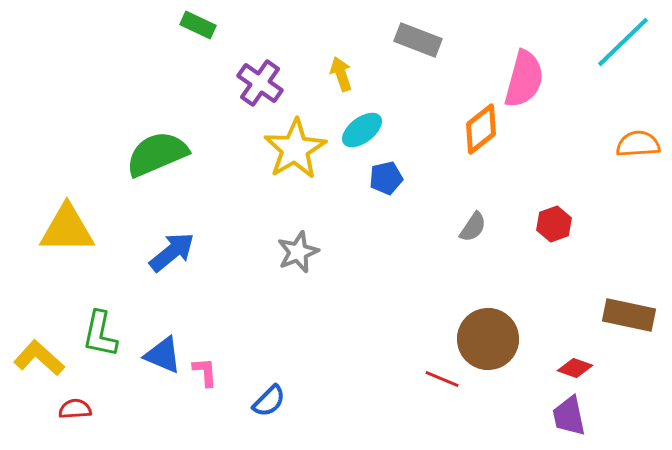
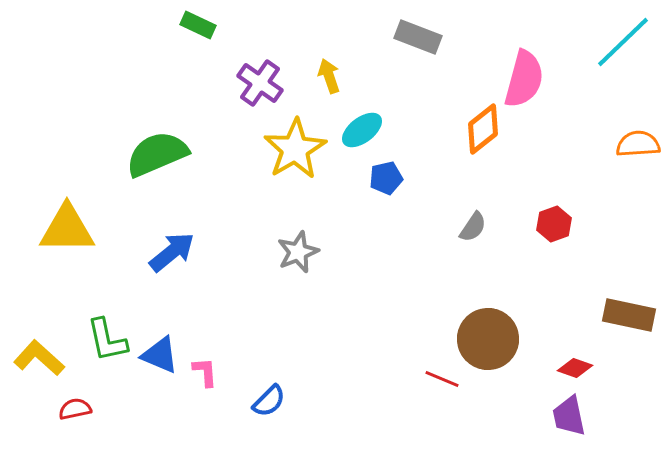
gray rectangle: moved 3 px up
yellow arrow: moved 12 px left, 2 px down
orange diamond: moved 2 px right
green L-shape: moved 7 px right, 6 px down; rotated 24 degrees counterclockwise
blue triangle: moved 3 px left
red semicircle: rotated 8 degrees counterclockwise
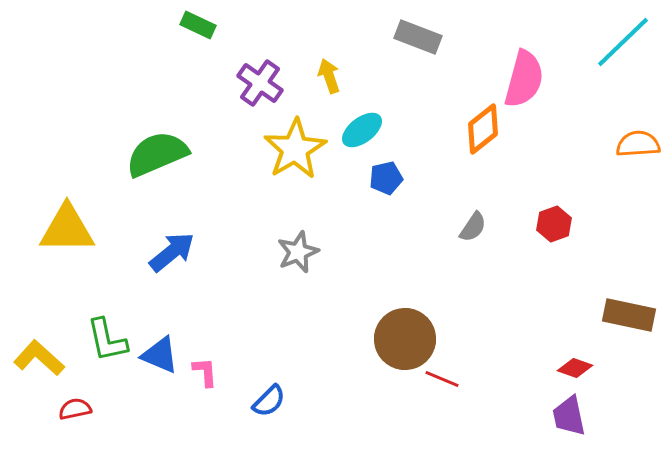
brown circle: moved 83 px left
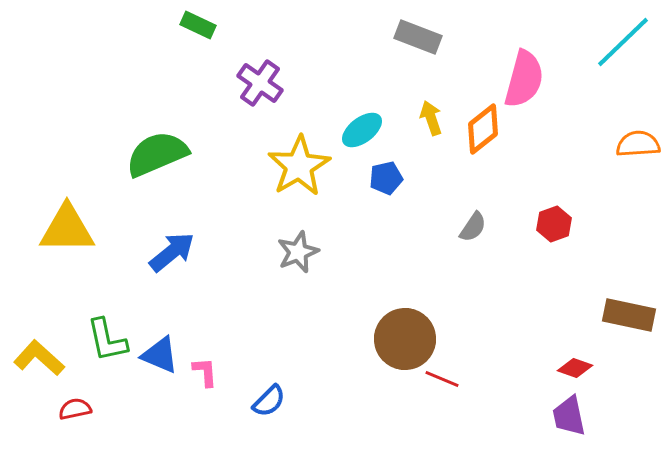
yellow arrow: moved 102 px right, 42 px down
yellow star: moved 4 px right, 17 px down
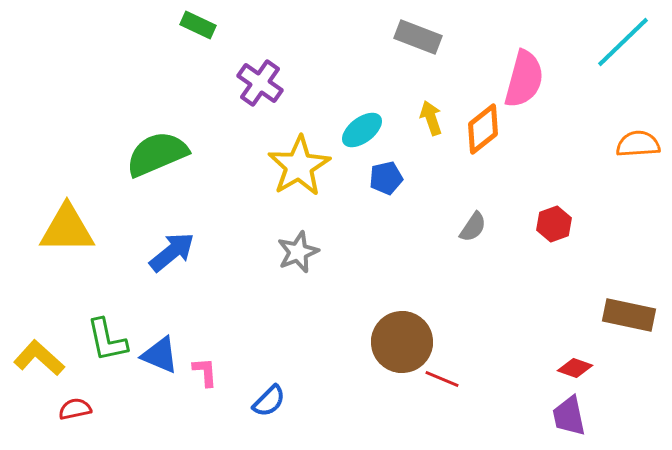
brown circle: moved 3 px left, 3 px down
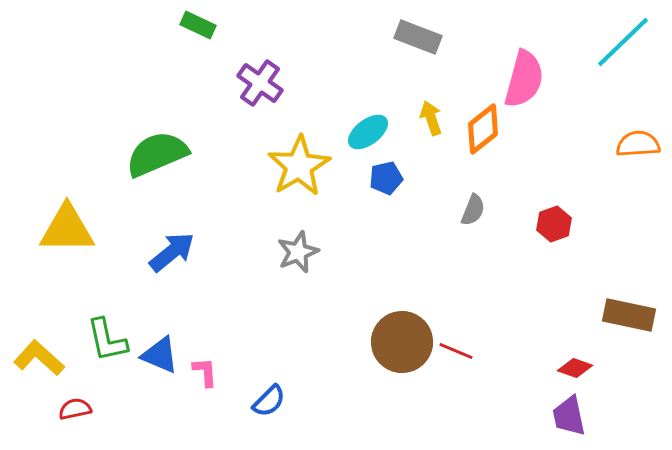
cyan ellipse: moved 6 px right, 2 px down
gray semicircle: moved 17 px up; rotated 12 degrees counterclockwise
red line: moved 14 px right, 28 px up
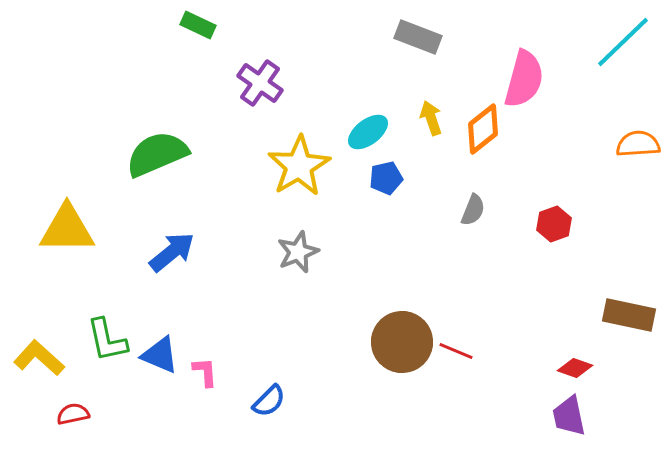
red semicircle: moved 2 px left, 5 px down
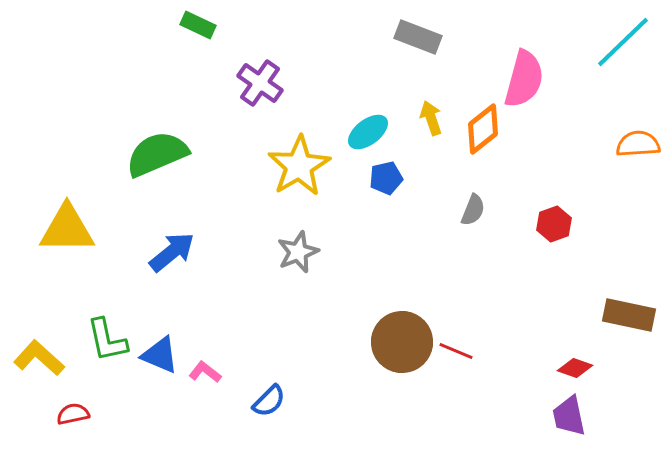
pink L-shape: rotated 48 degrees counterclockwise
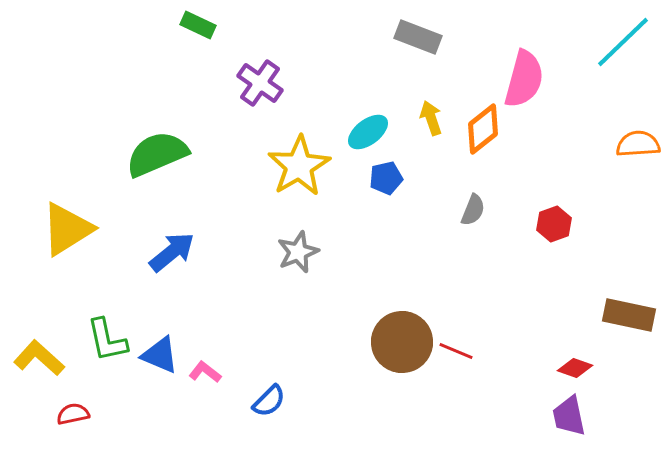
yellow triangle: rotated 32 degrees counterclockwise
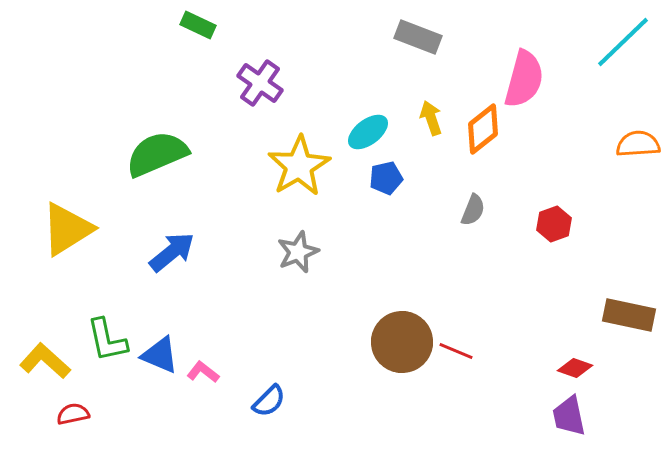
yellow L-shape: moved 6 px right, 3 px down
pink L-shape: moved 2 px left
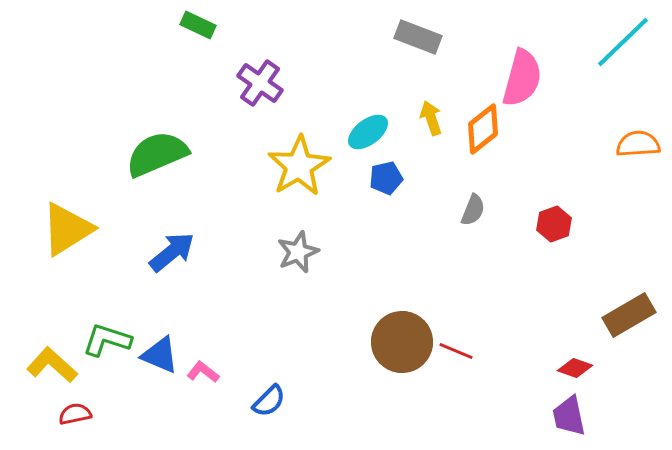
pink semicircle: moved 2 px left, 1 px up
brown rectangle: rotated 42 degrees counterclockwise
green L-shape: rotated 120 degrees clockwise
yellow L-shape: moved 7 px right, 4 px down
red semicircle: moved 2 px right
